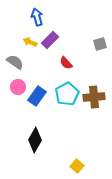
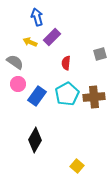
purple rectangle: moved 2 px right, 3 px up
gray square: moved 10 px down
red semicircle: rotated 48 degrees clockwise
pink circle: moved 3 px up
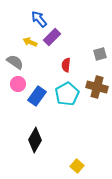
blue arrow: moved 2 px right, 2 px down; rotated 24 degrees counterclockwise
red semicircle: moved 2 px down
brown cross: moved 3 px right, 10 px up; rotated 20 degrees clockwise
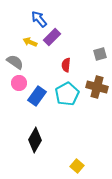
pink circle: moved 1 px right, 1 px up
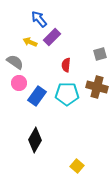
cyan pentagon: rotated 30 degrees clockwise
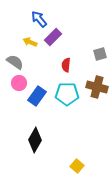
purple rectangle: moved 1 px right
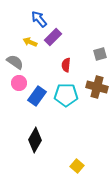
cyan pentagon: moved 1 px left, 1 px down
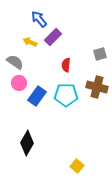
black diamond: moved 8 px left, 3 px down
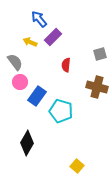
gray semicircle: rotated 18 degrees clockwise
pink circle: moved 1 px right, 1 px up
cyan pentagon: moved 5 px left, 16 px down; rotated 15 degrees clockwise
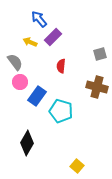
red semicircle: moved 5 px left, 1 px down
